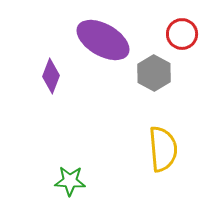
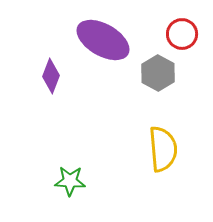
gray hexagon: moved 4 px right
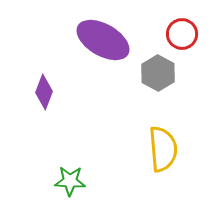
purple diamond: moved 7 px left, 16 px down
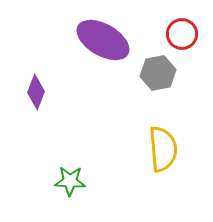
gray hexagon: rotated 20 degrees clockwise
purple diamond: moved 8 px left
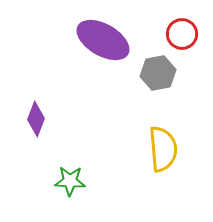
purple diamond: moved 27 px down
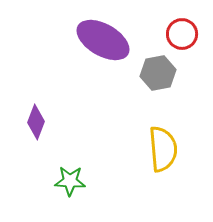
purple diamond: moved 3 px down
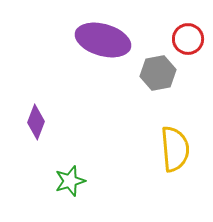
red circle: moved 6 px right, 5 px down
purple ellipse: rotated 14 degrees counterclockwise
yellow semicircle: moved 12 px right
green star: rotated 20 degrees counterclockwise
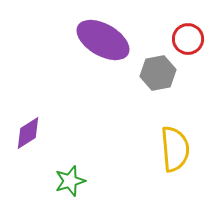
purple ellipse: rotated 14 degrees clockwise
purple diamond: moved 8 px left, 11 px down; rotated 36 degrees clockwise
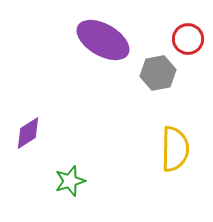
yellow semicircle: rotated 6 degrees clockwise
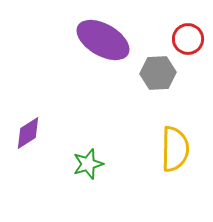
gray hexagon: rotated 8 degrees clockwise
green star: moved 18 px right, 17 px up
